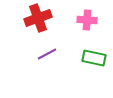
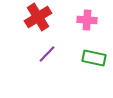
red cross: moved 1 px up; rotated 12 degrees counterclockwise
purple line: rotated 18 degrees counterclockwise
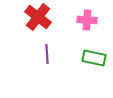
red cross: rotated 20 degrees counterclockwise
purple line: rotated 48 degrees counterclockwise
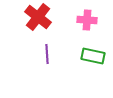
green rectangle: moved 1 px left, 2 px up
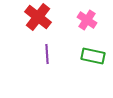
pink cross: rotated 30 degrees clockwise
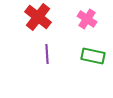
pink cross: moved 1 px up
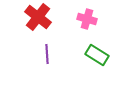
pink cross: rotated 18 degrees counterclockwise
green rectangle: moved 4 px right, 1 px up; rotated 20 degrees clockwise
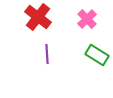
pink cross: rotated 30 degrees clockwise
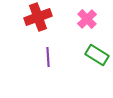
red cross: rotated 32 degrees clockwise
purple line: moved 1 px right, 3 px down
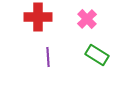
red cross: rotated 20 degrees clockwise
